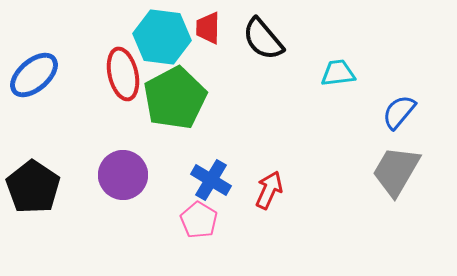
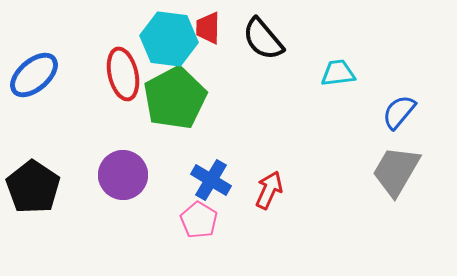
cyan hexagon: moved 7 px right, 2 px down
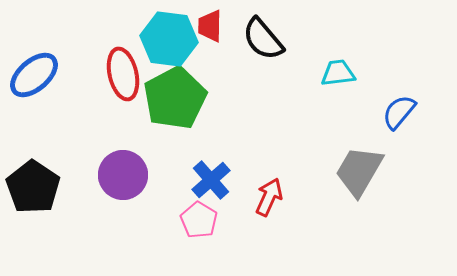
red trapezoid: moved 2 px right, 2 px up
gray trapezoid: moved 37 px left
blue cross: rotated 18 degrees clockwise
red arrow: moved 7 px down
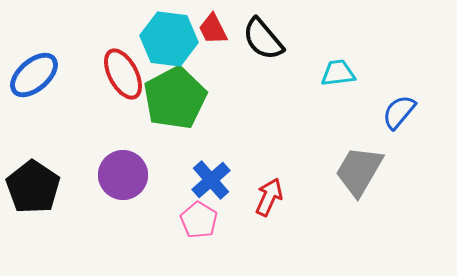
red trapezoid: moved 3 px right, 3 px down; rotated 28 degrees counterclockwise
red ellipse: rotated 15 degrees counterclockwise
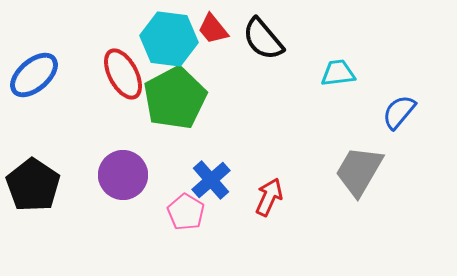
red trapezoid: rotated 12 degrees counterclockwise
black pentagon: moved 2 px up
pink pentagon: moved 13 px left, 8 px up
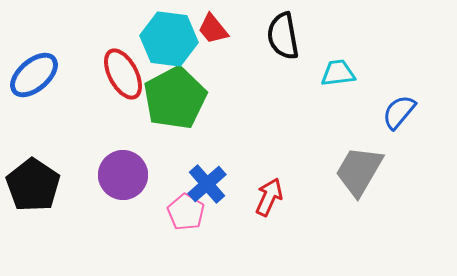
black semicircle: moved 20 px right, 3 px up; rotated 30 degrees clockwise
blue cross: moved 4 px left, 4 px down
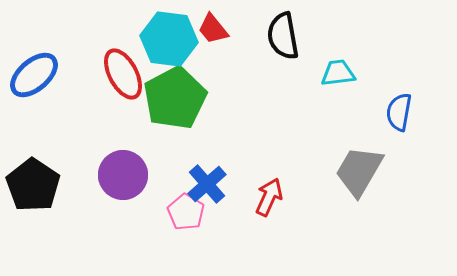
blue semicircle: rotated 30 degrees counterclockwise
